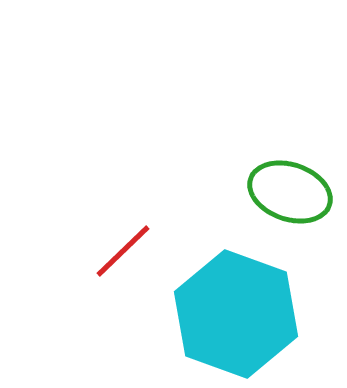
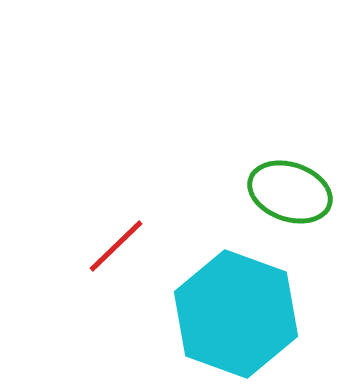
red line: moved 7 px left, 5 px up
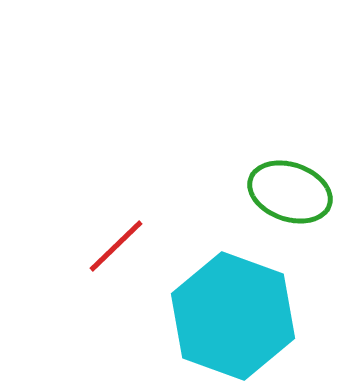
cyan hexagon: moved 3 px left, 2 px down
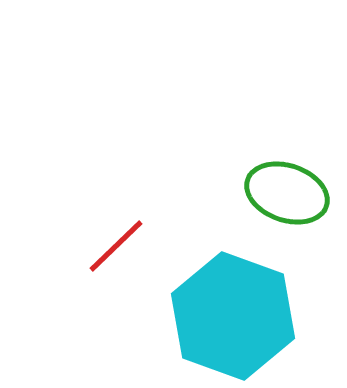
green ellipse: moved 3 px left, 1 px down
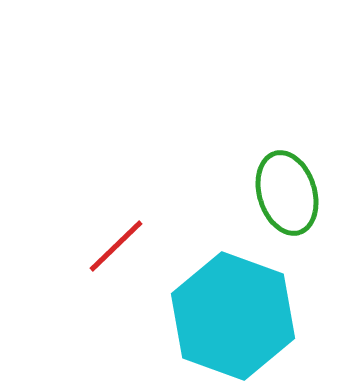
green ellipse: rotated 54 degrees clockwise
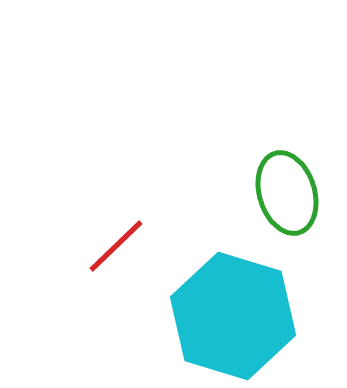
cyan hexagon: rotated 3 degrees counterclockwise
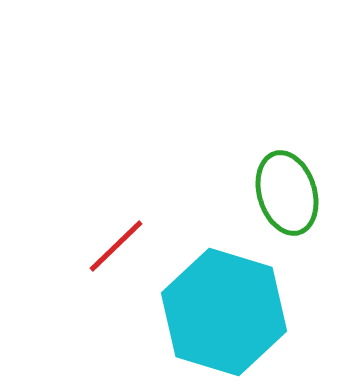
cyan hexagon: moved 9 px left, 4 px up
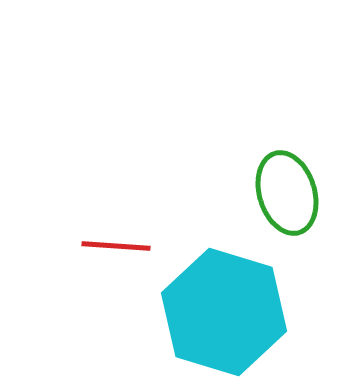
red line: rotated 48 degrees clockwise
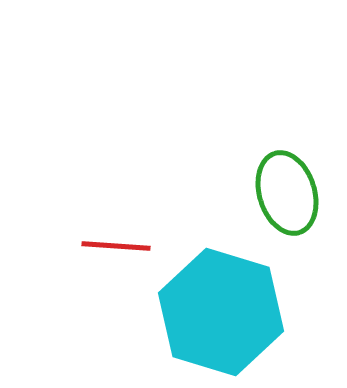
cyan hexagon: moved 3 px left
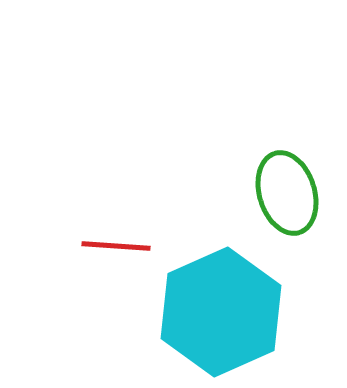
cyan hexagon: rotated 19 degrees clockwise
